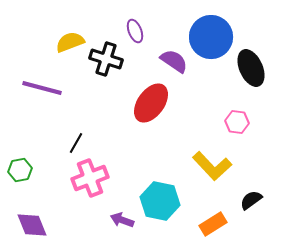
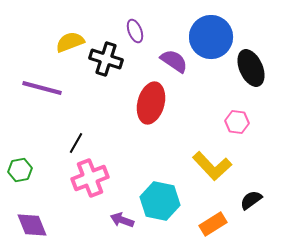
red ellipse: rotated 21 degrees counterclockwise
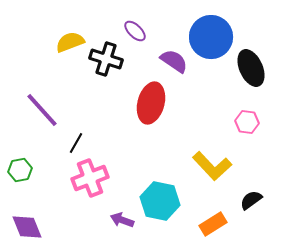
purple ellipse: rotated 25 degrees counterclockwise
purple line: moved 22 px down; rotated 33 degrees clockwise
pink hexagon: moved 10 px right
purple diamond: moved 5 px left, 2 px down
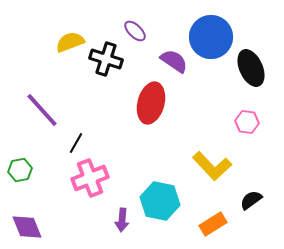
purple arrow: rotated 105 degrees counterclockwise
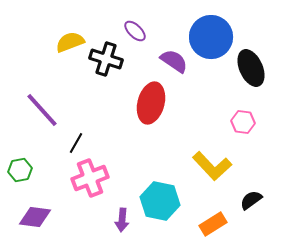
pink hexagon: moved 4 px left
purple diamond: moved 8 px right, 10 px up; rotated 60 degrees counterclockwise
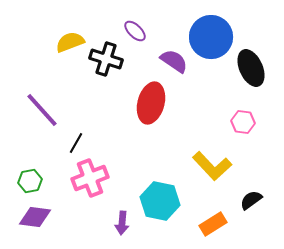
green hexagon: moved 10 px right, 11 px down
purple arrow: moved 3 px down
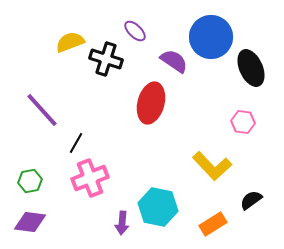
cyan hexagon: moved 2 px left, 6 px down
purple diamond: moved 5 px left, 5 px down
